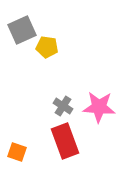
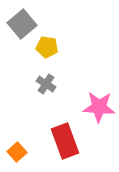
gray square: moved 6 px up; rotated 16 degrees counterclockwise
gray cross: moved 17 px left, 22 px up
orange square: rotated 30 degrees clockwise
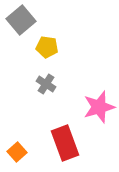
gray square: moved 1 px left, 4 px up
pink star: rotated 20 degrees counterclockwise
red rectangle: moved 2 px down
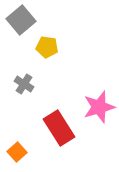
gray cross: moved 22 px left
red rectangle: moved 6 px left, 15 px up; rotated 12 degrees counterclockwise
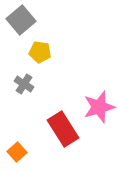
yellow pentagon: moved 7 px left, 5 px down
red rectangle: moved 4 px right, 1 px down
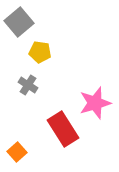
gray square: moved 2 px left, 2 px down
gray cross: moved 4 px right, 1 px down
pink star: moved 4 px left, 4 px up
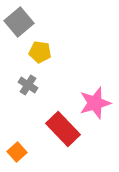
red rectangle: rotated 12 degrees counterclockwise
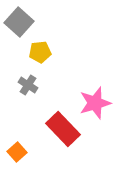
gray square: rotated 8 degrees counterclockwise
yellow pentagon: rotated 15 degrees counterclockwise
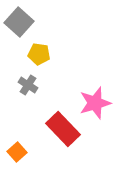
yellow pentagon: moved 1 px left, 2 px down; rotated 15 degrees clockwise
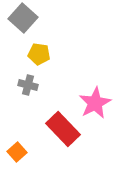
gray square: moved 4 px right, 4 px up
gray cross: rotated 18 degrees counterclockwise
pink star: rotated 12 degrees counterclockwise
